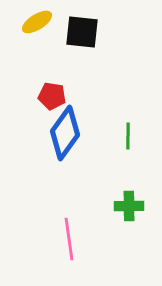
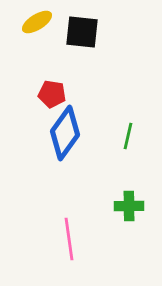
red pentagon: moved 2 px up
green line: rotated 12 degrees clockwise
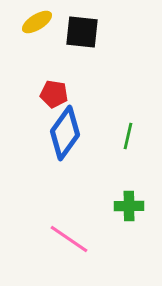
red pentagon: moved 2 px right
pink line: rotated 48 degrees counterclockwise
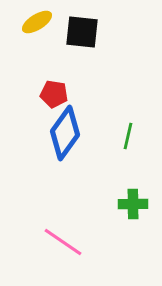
green cross: moved 4 px right, 2 px up
pink line: moved 6 px left, 3 px down
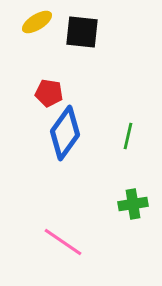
red pentagon: moved 5 px left, 1 px up
green cross: rotated 8 degrees counterclockwise
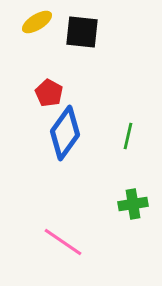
red pentagon: rotated 20 degrees clockwise
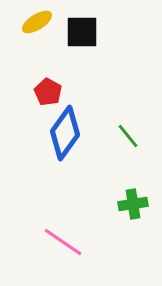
black square: rotated 6 degrees counterclockwise
red pentagon: moved 1 px left, 1 px up
green line: rotated 52 degrees counterclockwise
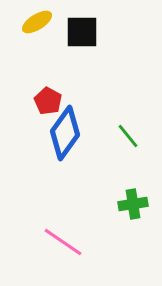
red pentagon: moved 9 px down
